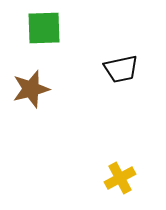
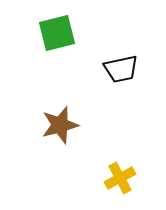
green square: moved 13 px right, 5 px down; rotated 12 degrees counterclockwise
brown star: moved 29 px right, 36 px down
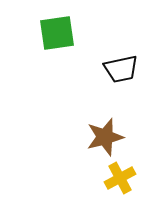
green square: rotated 6 degrees clockwise
brown star: moved 45 px right, 12 px down
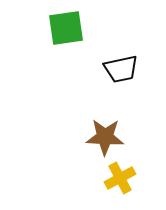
green square: moved 9 px right, 5 px up
brown star: rotated 18 degrees clockwise
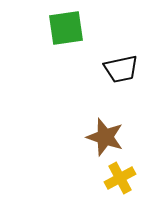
brown star: rotated 15 degrees clockwise
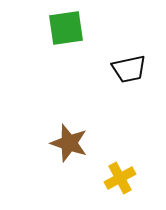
black trapezoid: moved 8 px right
brown star: moved 36 px left, 6 px down
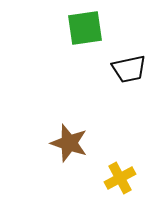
green square: moved 19 px right
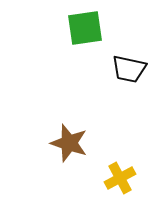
black trapezoid: rotated 24 degrees clockwise
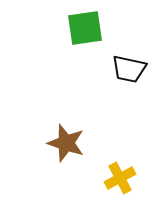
brown star: moved 3 px left
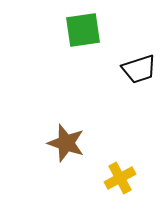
green square: moved 2 px left, 2 px down
black trapezoid: moved 10 px right; rotated 30 degrees counterclockwise
